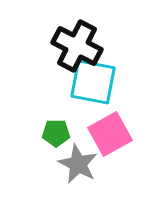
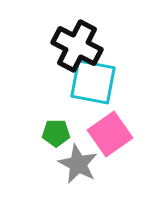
pink square: rotated 6 degrees counterclockwise
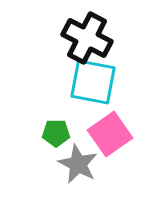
black cross: moved 10 px right, 8 px up
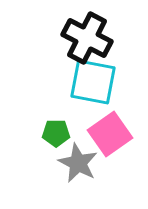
gray star: moved 1 px up
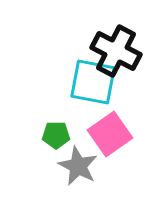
black cross: moved 29 px right, 13 px down
green pentagon: moved 2 px down
gray star: moved 3 px down
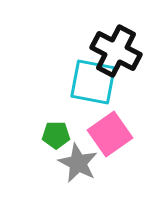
gray star: moved 3 px up
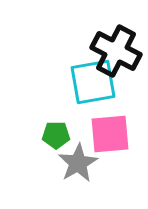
cyan square: rotated 21 degrees counterclockwise
pink square: rotated 30 degrees clockwise
gray star: rotated 15 degrees clockwise
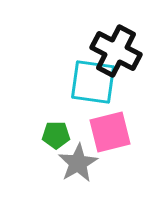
cyan square: rotated 18 degrees clockwise
pink square: moved 2 px up; rotated 9 degrees counterclockwise
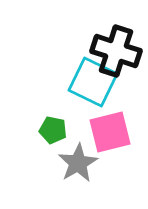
black cross: rotated 9 degrees counterclockwise
cyan square: rotated 18 degrees clockwise
green pentagon: moved 3 px left, 5 px up; rotated 12 degrees clockwise
